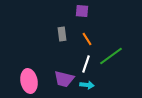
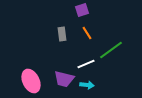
purple square: moved 1 px up; rotated 24 degrees counterclockwise
orange line: moved 6 px up
green line: moved 6 px up
white line: rotated 48 degrees clockwise
pink ellipse: moved 2 px right; rotated 15 degrees counterclockwise
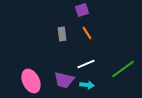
green line: moved 12 px right, 19 px down
purple trapezoid: moved 1 px down
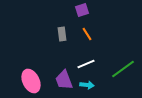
orange line: moved 1 px down
purple trapezoid: rotated 55 degrees clockwise
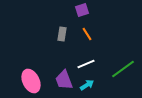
gray rectangle: rotated 16 degrees clockwise
cyan arrow: rotated 40 degrees counterclockwise
